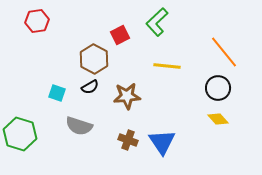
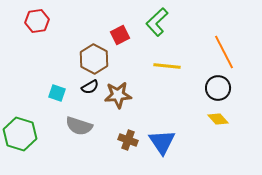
orange line: rotated 12 degrees clockwise
brown star: moved 9 px left, 1 px up
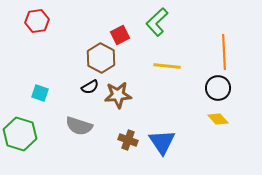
orange line: rotated 24 degrees clockwise
brown hexagon: moved 7 px right, 1 px up
cyan square: moved 17 px left
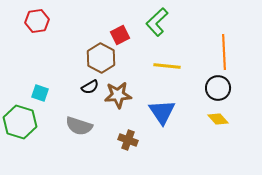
green hexagon: moved 12 px up
blue triangle: moved 30 px up
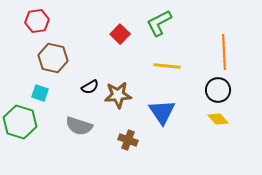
green L-shape: moved 2 px right, 1 px down; rotated 16 degrees clockwise
red square: moved 1 px up; rotated 18 degrees counterclockwise
brown hexagon: moved 48 px left; rotated 16 degrees counterclockwise
black circle: moved 2 px down
